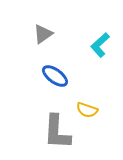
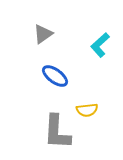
yellow semicircle: rotated 25 degrees counterclockwise
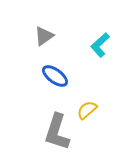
gray triangle: moved 1 px right, 2 px down
yellow semicircle: rotated 145 degrees clockwise
gray L-shape: rotated 15 degrees clockwise
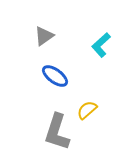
cyan L-shape: moved 1 px right
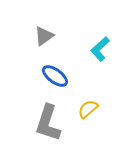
cyan L-shape: moved 1 px left, 4 px down
yellow semicircle: moved 1 px right, 1 px up
gray L-shape: moved 9 px left, 9 px up
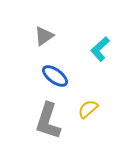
gray L-shape: moved 2 px up
